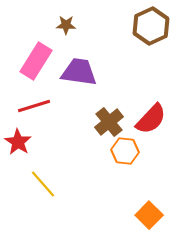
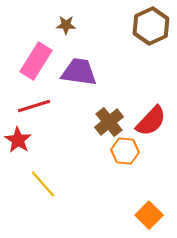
red semicircle: moved 2 px down
red star: moved 2 px up
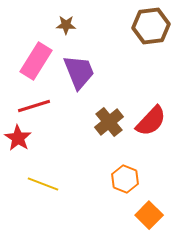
brown hexagon: rotated 18 degrees clockwise
purple trapezoid: rotated 60 degrees clockwise
red star: moved 2 px up
orange hexagon: moved 28 px down; rotated 16 degrees clockwise
yellow line: rotated 28 degrees counterclockwise
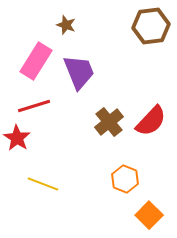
brown star: rotated 18 degrees clockwise
red star: moved 1 px left
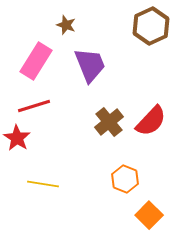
brown hexagon: rotated 18 degrees counterclockwise
purple trapezoid: moved 11 px right, 7 px up
yellow line: rotated 12 degrees counterclockwise
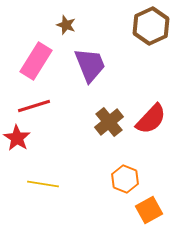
red semicircle: moved 2 px up
orange square: moved 5 px up; rotated 16 degrees clockwise
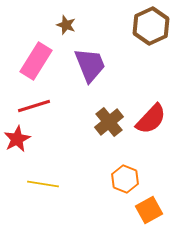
red star: moved 1 px down; rotated 12 degrees clockwise
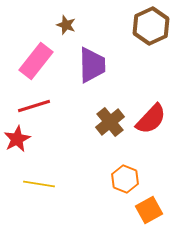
pink rectangle: rotated 6 degrees clockwise
purple trapezoid: moved 2 px right; rotated 21 degrees clockwise
brown cross: moved 1 px right
yellow line: moved 4 px left
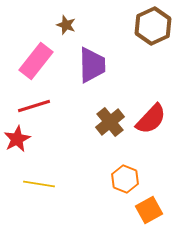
brown hexagon: moved 2 px right
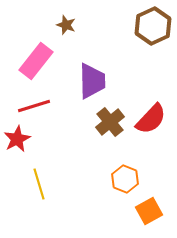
purple trapezoid: moved 16 px down
yellow line: rotated 64 degrees clockwise
orange square: moved 1 px down
